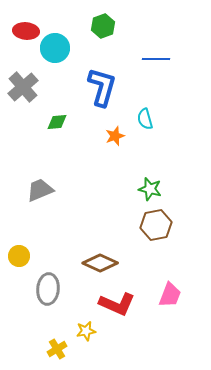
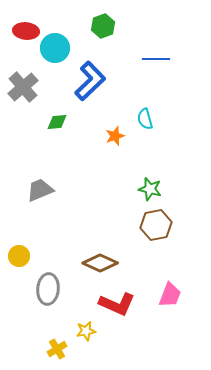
blue L-shape: moved 12 px left, 6 px up; rotated 30 degrees clockwise
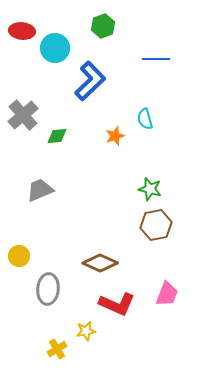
red ellipse: moved 4 px left
gray cross: moved 28 px down
green diamond: moved 14 px down
pink trapezoid: moved 3 px left, 1 px up
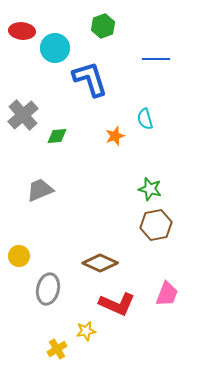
blue L-shape: moved 2 px up; rotated 63 degrees counterclockwise
gray ellipse: rotated 8 degrees clockwise
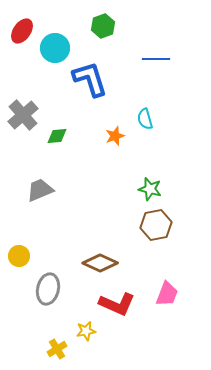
red ellipse: rotated 60 degrees counterclockwise
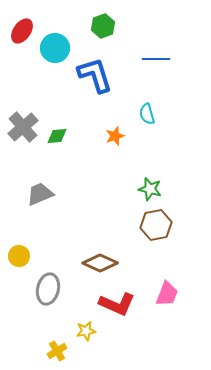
blue L-shape: moved 5 px right, 4 px up
gray cross: moved 12 px down
cyan semicircle: moved 2 px right, 5 px up
gray trapezoid: moved 4 px down
yellow cross: moved 2 px down
